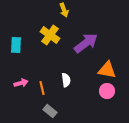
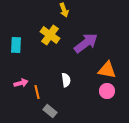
orange line: moved 5 px left, 4 px down
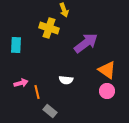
yellow cross: moved 1 px left, 7 px up; rotated 18 degrees counterclockwise
orange triangle: rotated 24 degrees clockwise
white semicircle: rotated 104 degrees clockwise
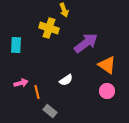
orange triangle: moved 5 px up
white semicircle: rotated 40 degrees counterclockwise
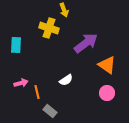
pink circle: moved 2 px down
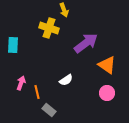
cyan rectangle: moved 3 px left
pink arrow: rotated 56 degrees counterclockwise
gray rectangle: moved 1 px left, 1 px up
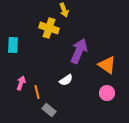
purple arrow: moved 7 px left, 8 px down; rotated 30 degrees counterclockwise
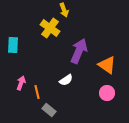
yellow cross: moved 1 px right; rotated 18 degrees clockwise
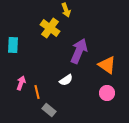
yellow arrow: moved 2 px right
